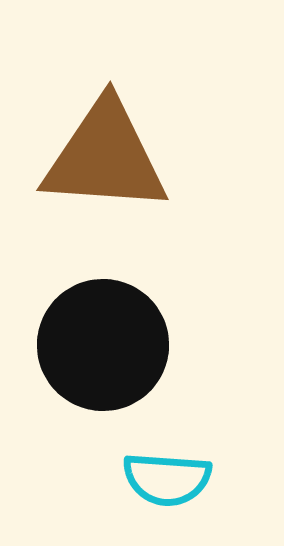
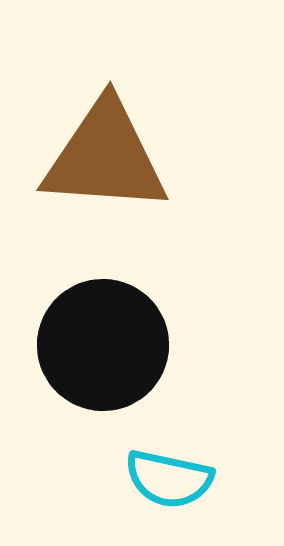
cyan semicircle: moved 2 px right; rotated 8 degrees clockwise
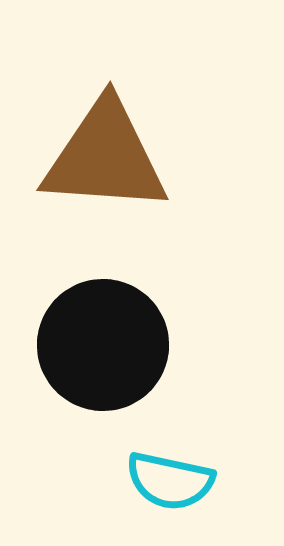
cyan semicircle: moved 1 px right, 2 px down
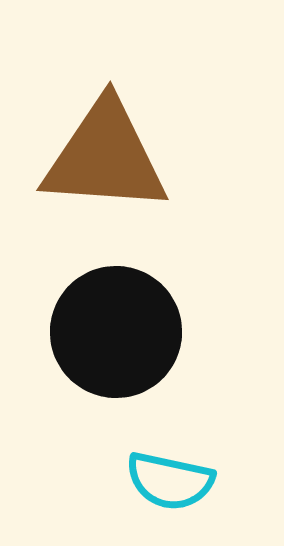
black circle: moved 13 px right, 13 px up
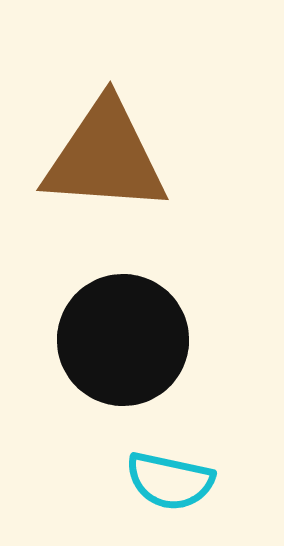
black circle: moved 7 px right, 8 px down
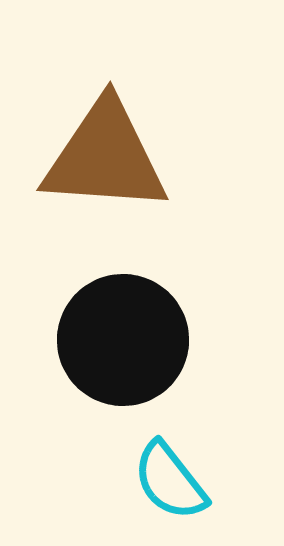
cyan semicircle: rotated 40 degrees clockwise
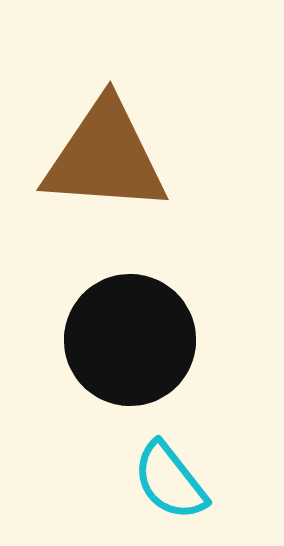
black circle: moved 7 px right
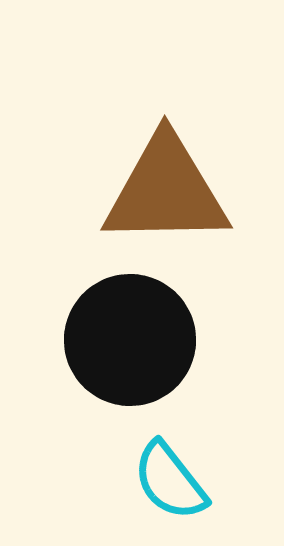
brown triangle: moved 61 px right, 34 px down; rotated 5 degrees counterclockwise
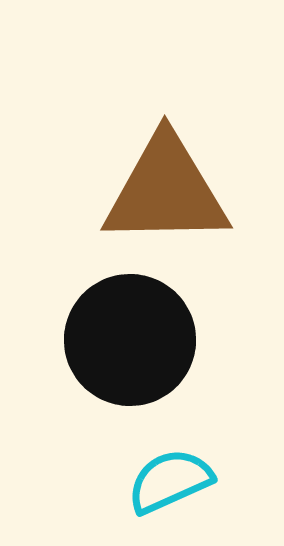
cyan semicircle: rotated 104 degrees clockwise
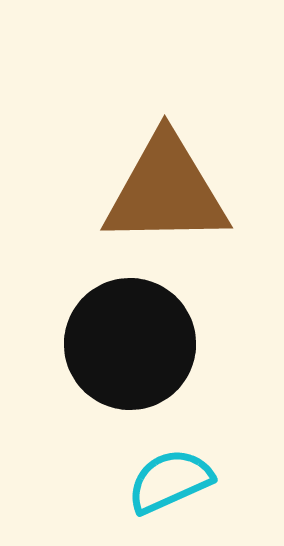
black circle: moved 4 px down
